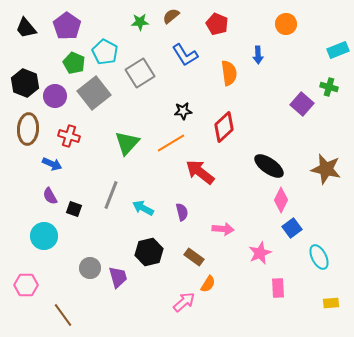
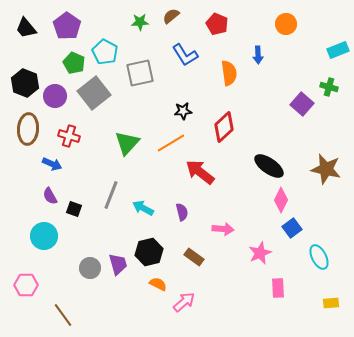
gray square at (140, 73): rotated 20 degrees clockwise
purple trapezoid at (118, 277): moved 13 px up
orange semicircle at (208, 284): moved 50 px left; rotated 96 degrees counterclockwise
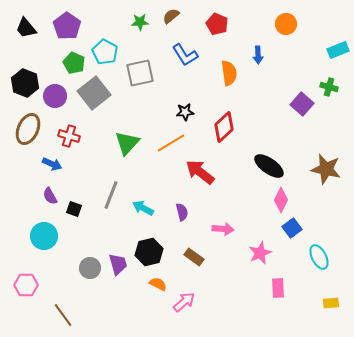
black star at (183, 111): moved 2 px right, 1 px down
brown ellipse at (28, 129): rotated 20 degrees clockwise
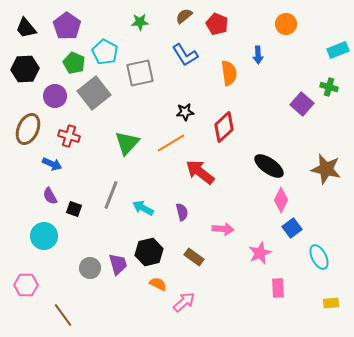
brown semicircle at (171, 16): moved 13 px right
black hexagon at (25, 83): moved 14 px up; rotated 24 degrees counterclockwise
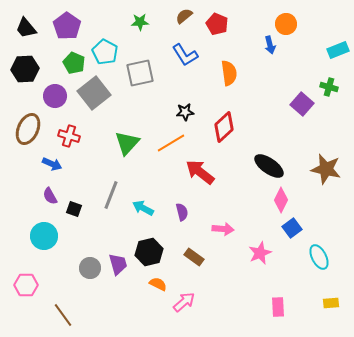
blue arrow at (258, 55): moved 12 px right, 10 px up; rotated 12 degrees counterclockwise
pink rectangle at (278, 288): moved 19 px down
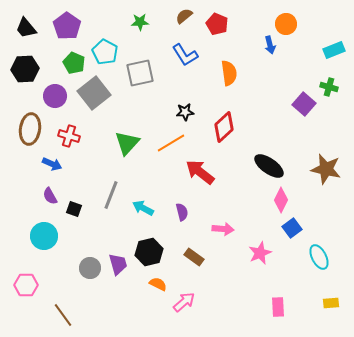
cyan rectangle at (338, 50): moved 4 px left
purple square at (302, 104): moved 2 px right
brown ellipse at (28, 129): moved 2 px right; rotated 16 degrees counterclockwise
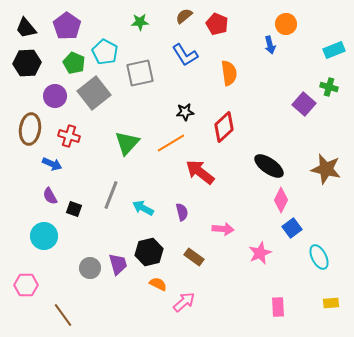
black hexagon at (25, 69): moved 2 px right, 6 px up
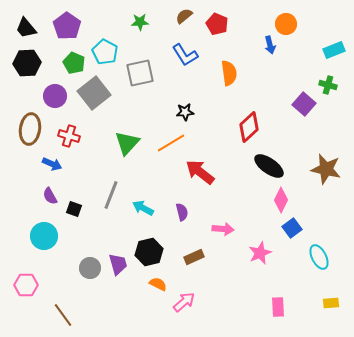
green cross at (329, 87): moved 1 px left, 2 px up
red diamond at (224, 127): moved 25 px right
brown rectangle at (194, 257): rotated 60 degrees counterclockwise
